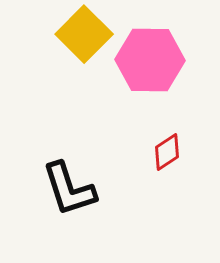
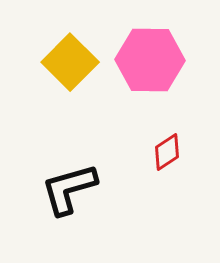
yellow square: moved 14 px left, 28 px down
black L-shape: rotated 92 degrees clockwise
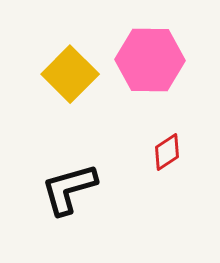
yellow square: moved 12 px down
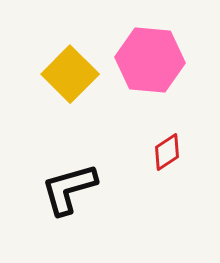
pink hexagon: rotated 4 degrees clockwise
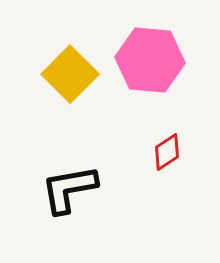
black L-shape: rotated 6 degrees clockwise
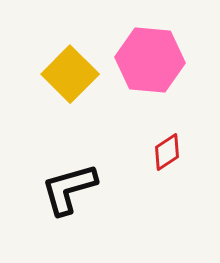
black L-shape: rotated 6 degrees counterclockwise
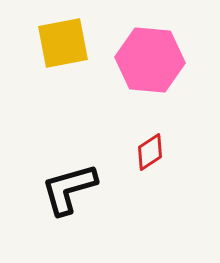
yellow square: moved 7 px left, 31 px up; rotated 34 degrees clockwise
red diamond: moved 17 px left
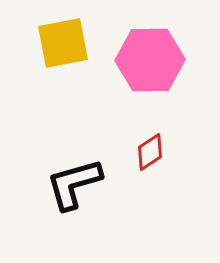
pink hexagon: rotated 6 degrees counterclockwise
black L-shape: moved 5 px right, 5 px up
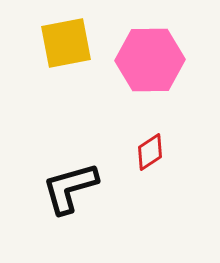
yellow square: moved 3 px right
black L-shape: moved 4 px left, 4 px down
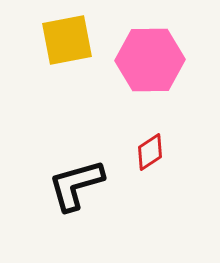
yellow square: moved 1 px right, 3 px up
black L-shape: moved 6 px right, 3 px up
